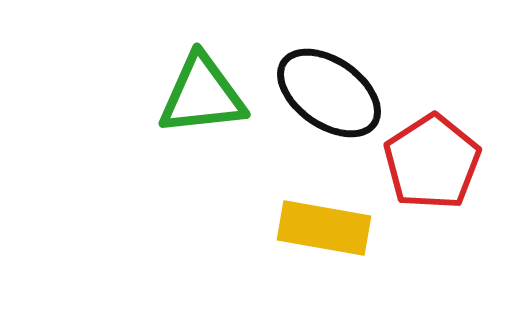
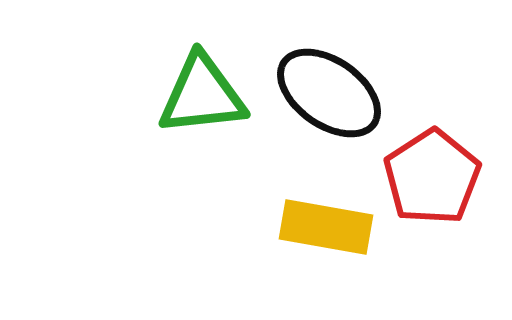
red pentagon: moved 15 px down
yellow rectangle: moved 2 px right, 1 px up
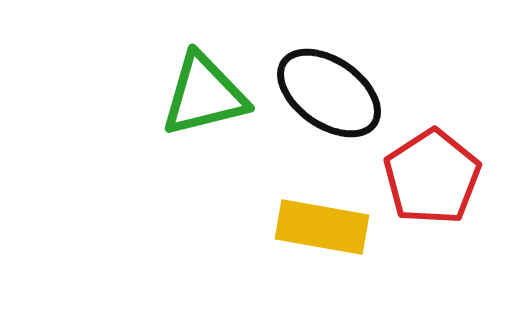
green triangle: moved 2 px right; rotated 8 degrees counterclockwise
yellow rectangle: moved 4 px left
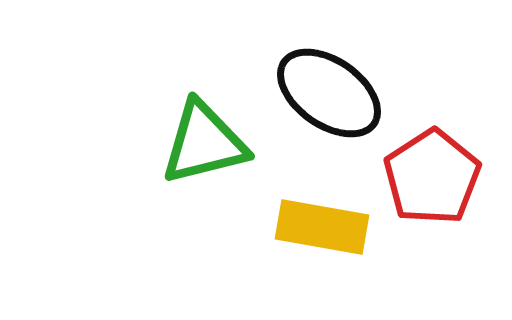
green triangle: moved 48 px down
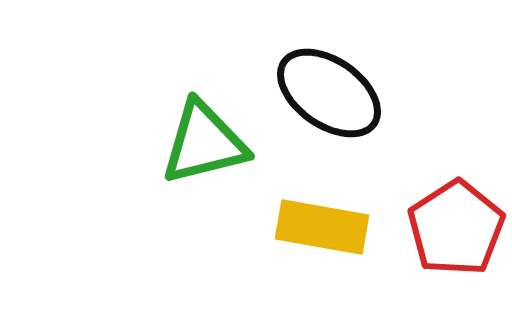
red pentagon: moved 24 px right, 51 px down
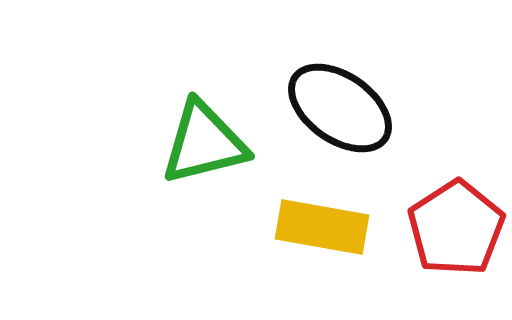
black ellipse: moved 11 px right, 15 px down
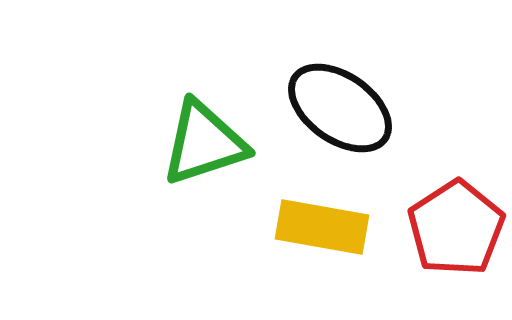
green triangle: rotated 4 degrees counterclockwise
